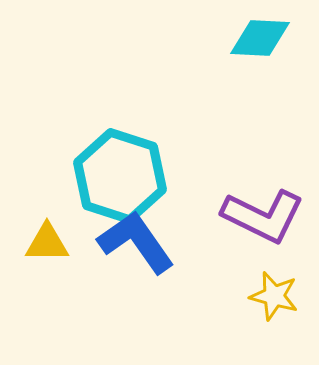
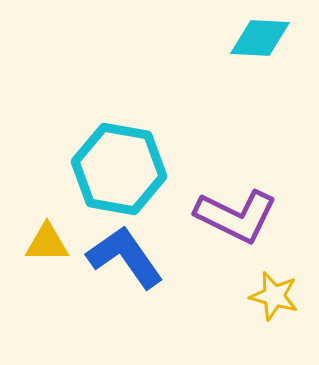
cyan hexagon: moved 1 px left, 7 px up; rotated 8 degrees counterclockwise
purple L-shape: moved 27 px left
blue L-shape: moved 11 px left, 15 px down
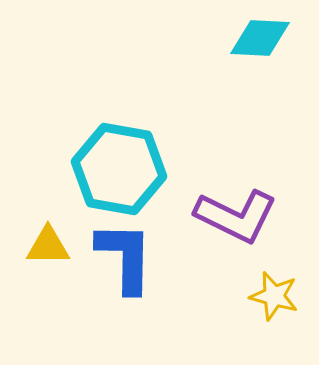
yellow triangle: moved 1 px right, 3 px down
blue L-shape: rotated 36 degrees clockwise
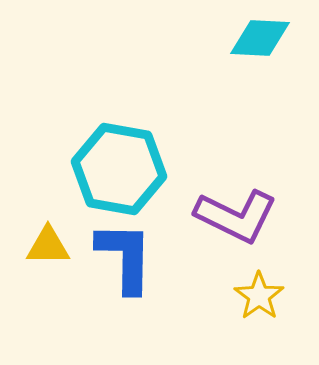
yellow star: moved 15 px left; rotated 21 degrees clockwise
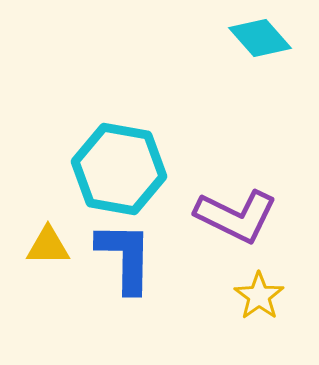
cyan diamond: rotated 46 degrees clockwise
